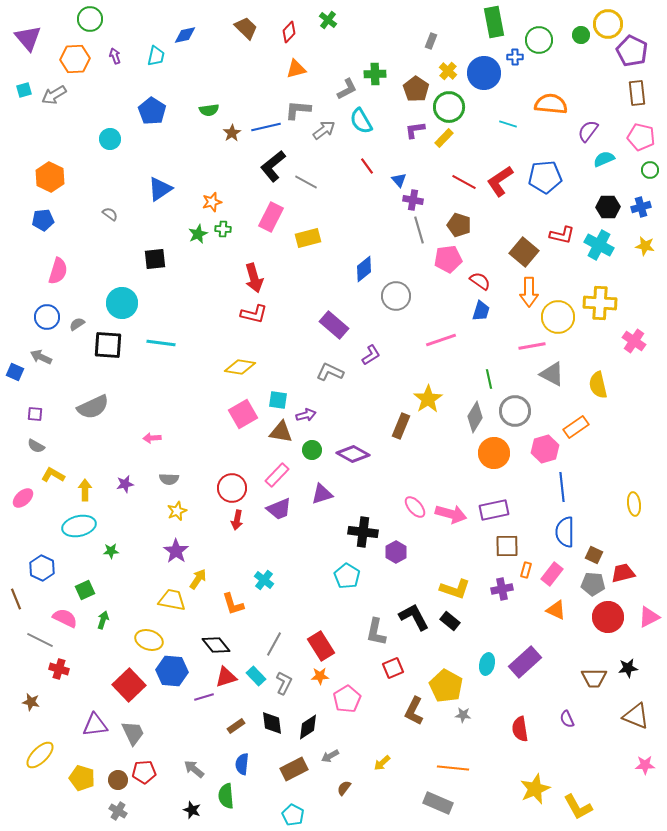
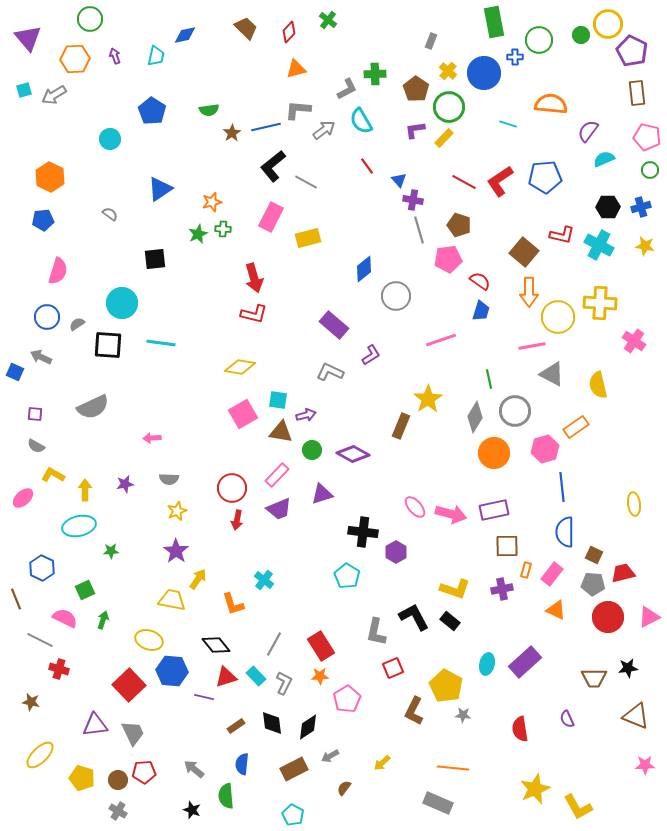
pink pentagon at (641, 137): moved 6 px right
purple line at (204, 697): rotated 30 degrees clockwise
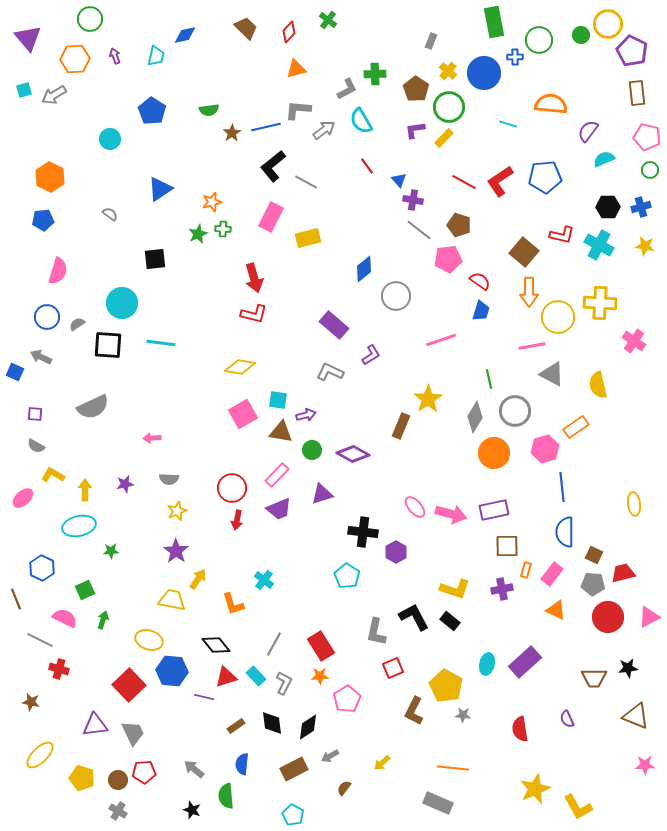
gray line at (419, 230): rotated 36 degrees counterclockwise
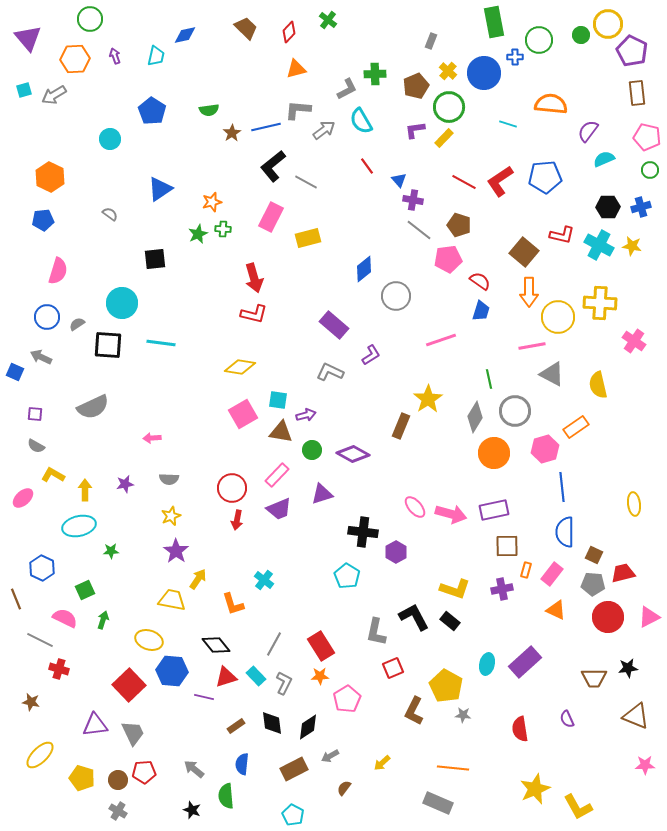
brown pentagon at (416, 89): moved 3 px up; rotated 15 degrees clockwise
yellow star at (645, 246): moved 13 px left
yellow star at (177, 511): moved 6 px left, 5 px down
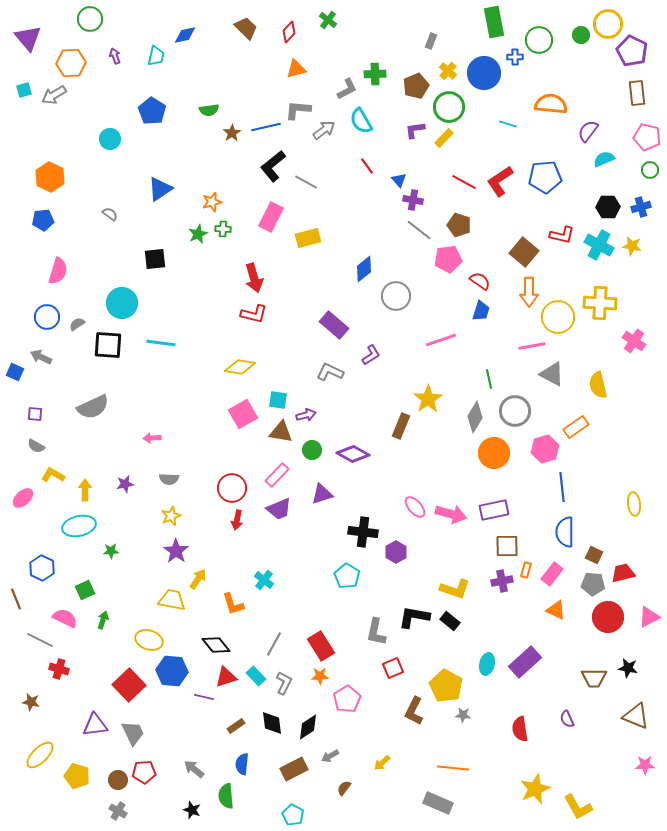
orange hexagon at (75, 59): moved 4 px left, 4 px down
purple cross at (502, 589): moved 8 px up
black L-shape at (414, 617): rotated 52 degrees counterclockwise
black star at (628, 668): rotated 18 degrees clockwise
yellow pentagon at (82, 778): moved 5 px left, 2 px up
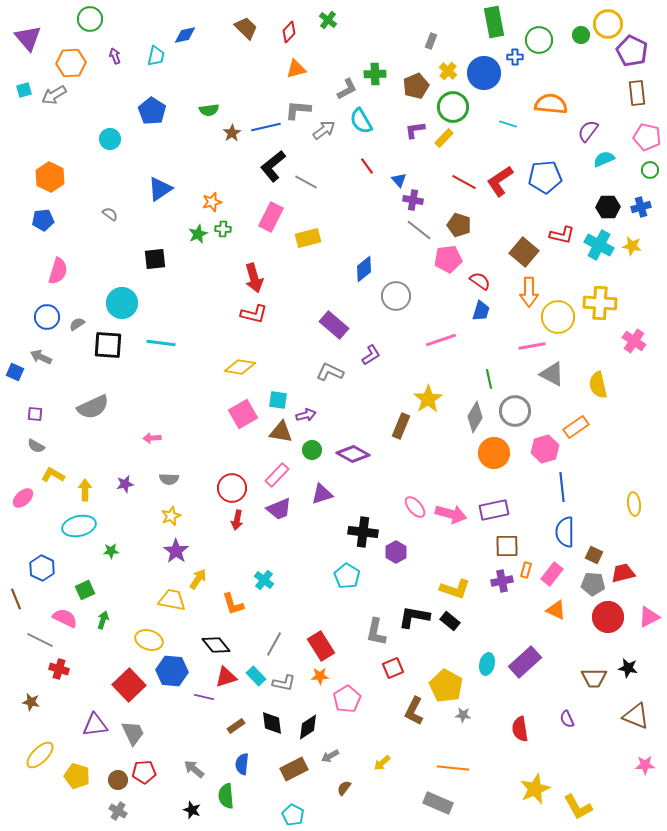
green circle at (449, 107): moved 4 px right
gray L-shape at (284, 683): rotated 75 degrees clockwise
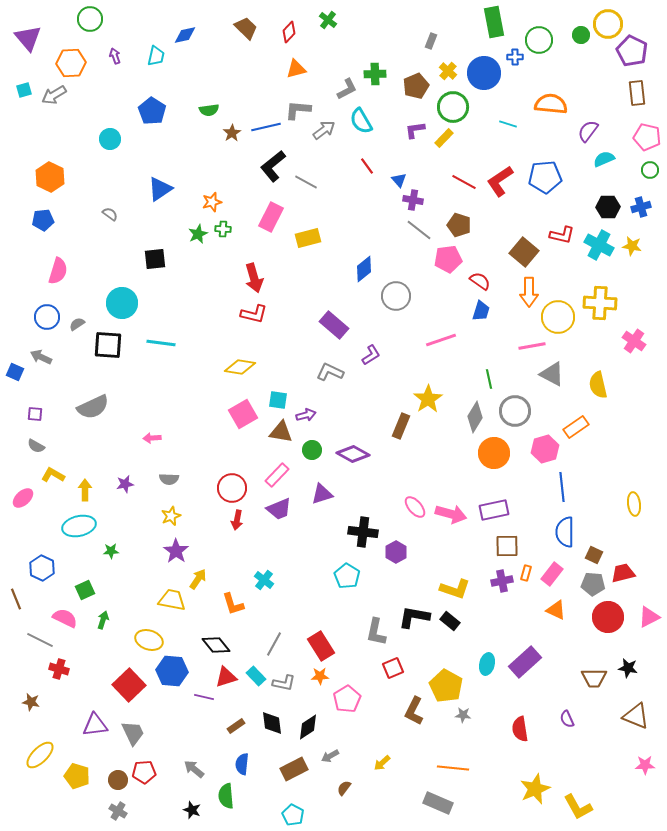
orange rectangle at (526, 570): moved 3 px down
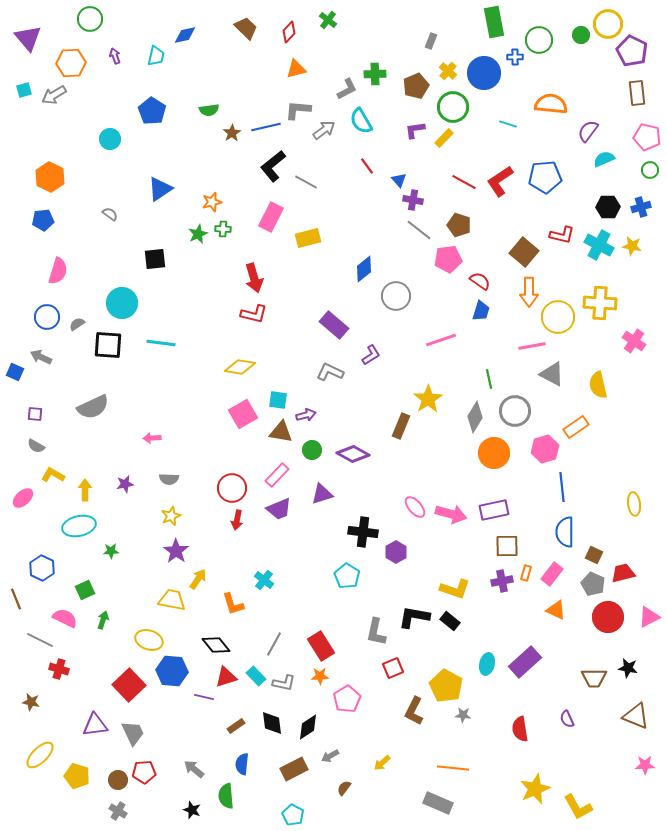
gray pentagon at (593, 584): rotated 20 degrees clockwise
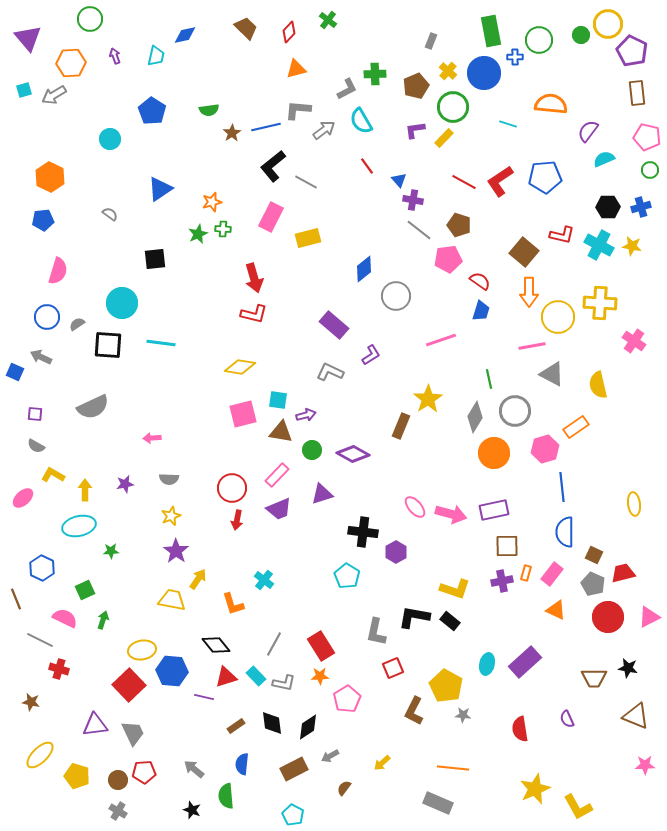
green rectangle at (494, 22): moved 3 px left, 9 px down
pink square at (243, 414): rotated 16 degrees clockwise
yellow ellipse at (149, 640): moved 7 px left, 10 px down; rotated 28 degrees counterclockwise
